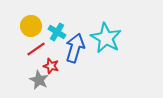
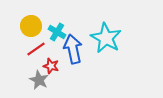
blue arrow: moved 2 px left, 1 px down; rotated 28 degrees counterclockwise
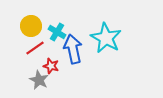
red line: moved 1 px left, 1 px up
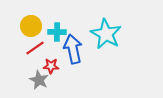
cyan cross: rotated 30 degrees counterclockwise
cyan star: moved 4 px up
red star: rotated 14 degrees counterclockwise
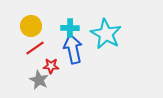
cyan cross: moved 13 px right, 4 px up
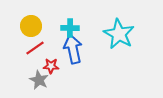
cyan star: moved 13 px right
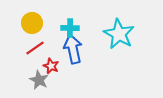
yellow circle: moved 1 px right, 3 px up
red star: rotated 21 degrees clockwise
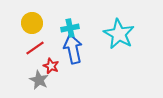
cyan cross: rotated 12 degrees counterclockwise
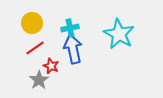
gray star: rotated 12 degrees clockwise
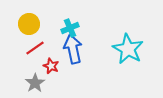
yellow circle: moved 3 px left, 1 px down
cyan cross: rotated 12 degrees counterclockwise
cyan star: moved 9 px right, 15 px down
gray star: moved 4 px left, 3 px down
